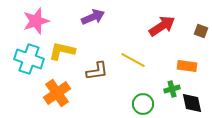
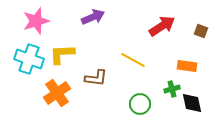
yellow L-shape: moved 3 px down; rotated 16 degrees counterclockwise
brown L-shape: moved 1 px left, 7 px down; rotated 15 degrees clockwise
green circle: moved 3 px left
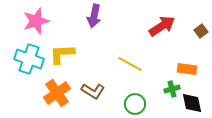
purple arrow: moved 1 px right, 1 px up; rotated 125 degrees clockwise
brown square: rotated 32 degrees clockwise
yellow line: moved 3 px left, 4 px down
orange rectangle: moved 3 px down
brown L-shape: moved 3 px left, 13 px down; rotated 25 degrees clockwise
green circle: moved 5 px left
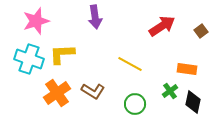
purple arrow: moved 1 px right, 1 px down; rotated 20 degrees counterclockwise
green cross: moved 2 px left, 2 px down; rotated 21 degrees counterclockwise
black diamond: moved 1 px right, 1 px up; rotated 25 degrees clockwise
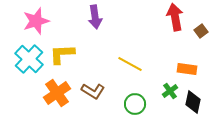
red arrow: moved 13 px right, 9 px up; rotated 68 degrees counterclockwise
cyan cross: rotated 24 degrees clockwise
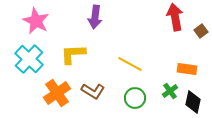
purple arrow: rotated 15 degrees clockwise
pink star: rotated 28 degrees counterclockwise
yellow L-shape: moved 11 px right
green circle: moved 6 px up
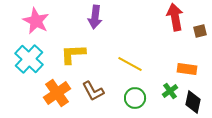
brown square: moved 1 px left; rotated 24 degrees clockwise
brown L-shape: rotated 30 degrees clockwise
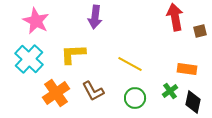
orange cross: moved 1 px left
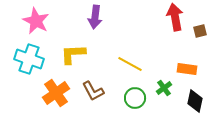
cyan cross: rotated 24 degrees counterclockwise
green cross: moved 6 px left, 3 px up
black diamond: moved 2 px right, 1 px up
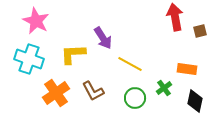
purple arrow: moved 8 px right, 21 px down; rotated 40 degrees counterclockwise
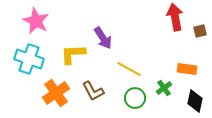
yellow line: moved 1 px left, 5 px down
